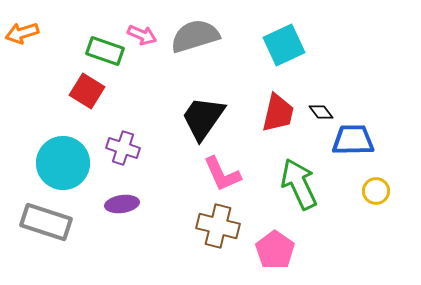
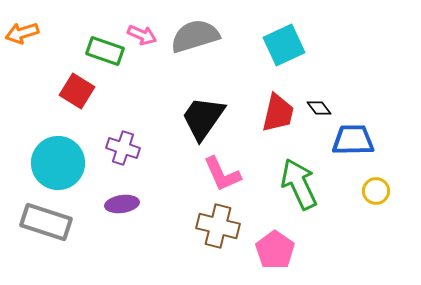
red square: moved 10 px left
black diamond: moved 2 px left, 4 px up
cyan circle: moved 5 px left
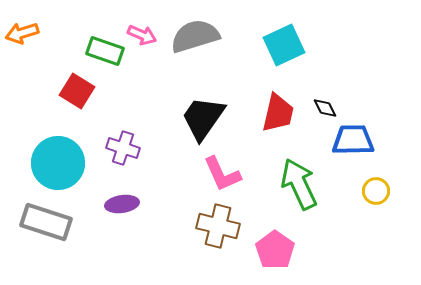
black diamond: moved 6 px right; rotated 10 degrees clockwise
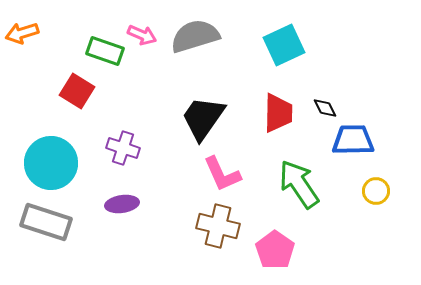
red trapezoid: rotated 12 degrees counterclockwise
cyan circle: moved 7 px left
green arrow: rotated 9 degrees counterclockwise
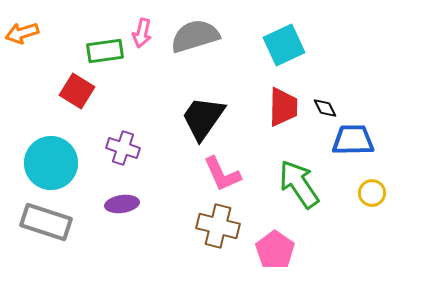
pink arrow: moved 2 px up; rotated 80 degrees clockwise
green rectangle: rotated 27 degrees counterclockwise
red trapezoid: moved 5 px right, 6 px up
yellow circle: moved 4 px left, 2 px down
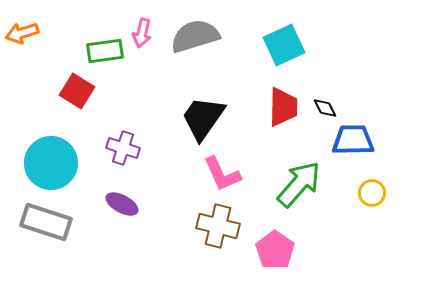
green arrow: rotated 75 degrees clockwise
purple ellipse: rotated 36 degrees clockwise
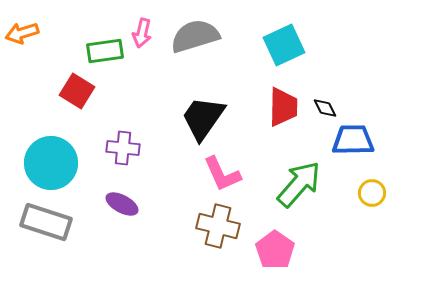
purple cross: rotated 12 degrees counterclockwise
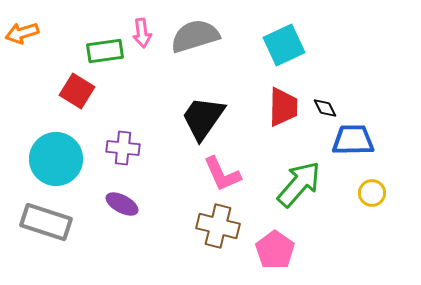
pink arrow: rotated 20 degrees counterclockwise
cyan circle: moved 5 px right, 4 px up
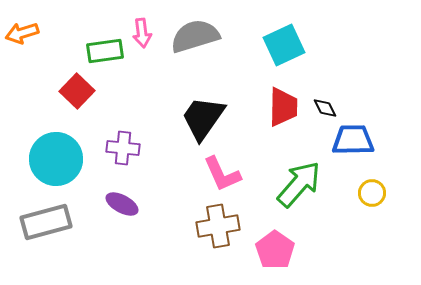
red square: rotated 12 degrees clockwise
gray rectangle: rotated 33 degrees counterclockwise
brown cross: rotated 24 degrees counterclockwise
